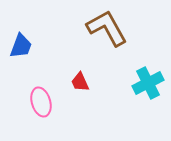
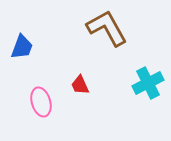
blue trapezoid: moved 1 px right, 1 px down
red trapezoid: moved 3 px down
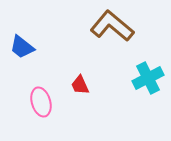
brown L-shape: moved 5 px right, 2 px up; rotated 21 degrees counterclockwise
blue trapezoid: rotated 108 degrees clockwise
cyan cross: moved 5 px up
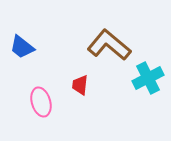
brown L-shape: moved 3 px left, 19 px down
red trapezoid: rotated 30 degrees clockwise
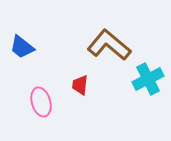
cyan cross: moved 1 px down
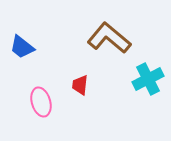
brown L-shape: moved 7 px up
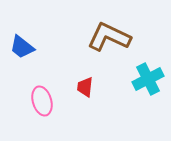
brown L-shape: moved 1 px up; rotated 15 degrees counterclockwise
red trapezoid: moved 5 px right, 2 px down
pink ellipse: moved 1 px right, 1 px up
